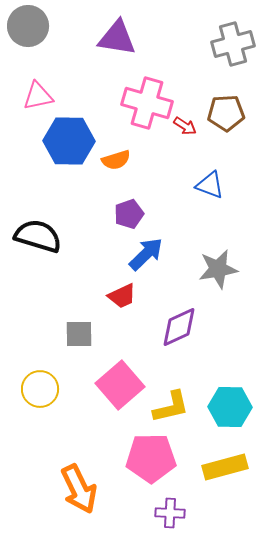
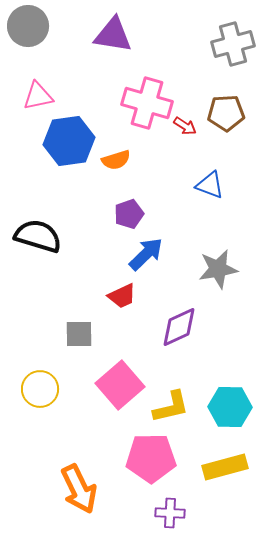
purple triangle: moved 4 px left, 3 px up
blue hexagon: rotated 9 degrees counterclockwise
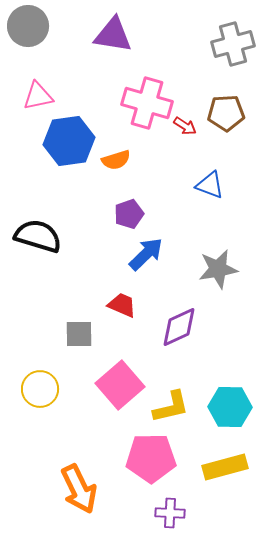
red trapezoid: moved 9 px down; rotated 132 degrees counterclockwise
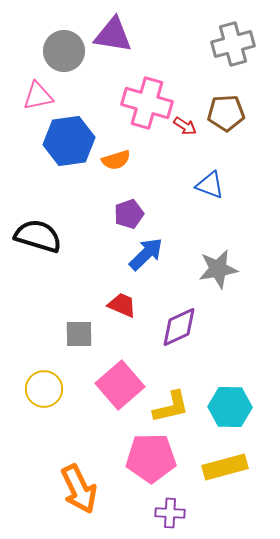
gray circle: moved 36 px right, 25 px down
yellow circle: moved 4 px right
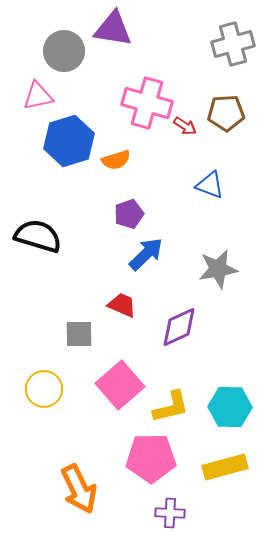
purple triangle: moved 6 px up
blue hexagon: rotated 9 degrees counterclockwise
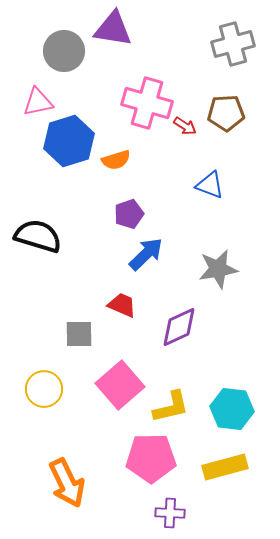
pink triangle: moved 6 px down
cyan hexagon: moved 2 px right, 2 px down; rotated 6 degrees clockwise
orange arrow: moved 12 px left, 6 px up
